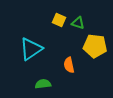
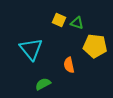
green triangle: moved 1 px left
cyan triangle: rotated 35 degrees counterclockwise
green semicircle: rotated 21 degrees counterclockwise
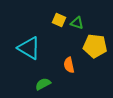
cyan triangle: moved 2 px left, 1 px up; rotated 20 degrees counterclockwise
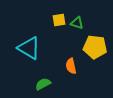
yellow square: rotated 32 degrees counterclockwise
yellow pentagon: moved 1 px down
orange semicircle: moved 2 px right, 1 px down
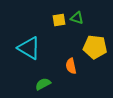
green triangle: moved 5 px up
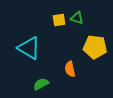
orange semicircle: moved 1 px left, 3 px down
green semicircle: moved 2 px left
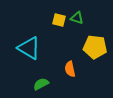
yellow square: rotated 24 degrees clockwise
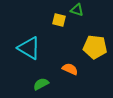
green triangle: moved 8 px up
orange semicircle: rotated 126 degrees clockwise
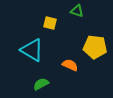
green triangle: moved 1 px down
yellow square: moved 9 px left, 3 px down
cyan triangle: moved 3 px right, 2 px down
orange semicircle: moved 4 px up
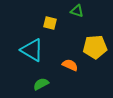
yellow pentagon: rotated 10 degrees counterclockwise
